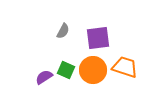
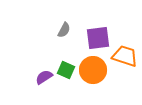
gray semicircle: moved 1 px right, 1 px up
orange trapezoid: moved 11 px up
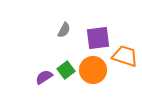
green square: rotated 30 degrees clockwise
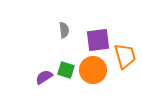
gray semicircle: rotated 35 degrees counterclockwise
purple square: moved 2 px down
orange trapezoid: rotated 56 degrees clockwise
green square: rotated 36 degrees counterclockwise
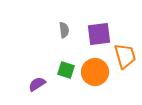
purple square: moved 1 px right, 6 px up
orange circle: moved 2 px right, 2 px down
purple semicircle: moved 7 px left, 7 px down
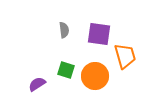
purple square: rotated 15 degrees clockwise
orange circle: moved 4 px down
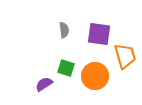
green square: moved 2 px up
purple semicircle: moved 7 px right
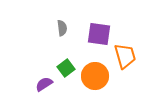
gray semicircle: moved 2 px left, 2 px up
green square: rotated 36 degrees clockwise
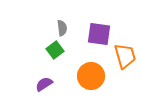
green square: moved 11 px left, 18 px up
orange circle: moved 4 px left
